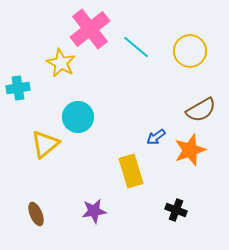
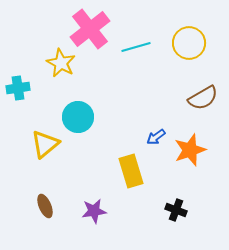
cyan line: rotated 56 degrees counterclockwise
yellow circle: moved 1 px left, 8 px up
brown semicircle: moved 2 px right, 12 px up
brown ellipse: moved 9 px right, 8 px up
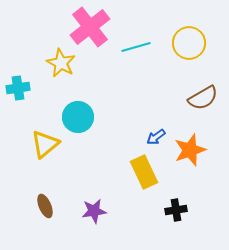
pink cross: moved 2 px up
yellow rectangle: moved 13 px right, 1 px down; rotated 8 degrees counterclockwise
black cross: rotated 30 degrees counterclockwise
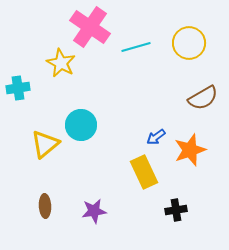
pink cross: rotated 18 degrees counterclockwise
cyan circle: moved 3 px right, 8 px down
brown ellipse: rotated 20 degrees clockwise
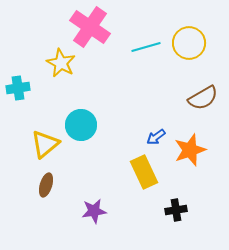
cyan line: moved 10 px right
brown ellipse: moved 1 px right, 21 px up; rotated 20 degrees clockwise
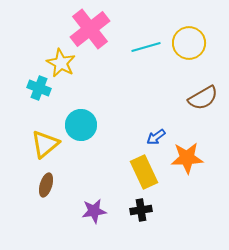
pink cross: moved 2 px down; rotated 18 degrees clockwise
cyan cross: moved 21 px right; rotated 30 degrees clockwise
orange star: moved 3 px left, 8 px down; rotated 16 degrees clockwise
black cross: moved 35 px left
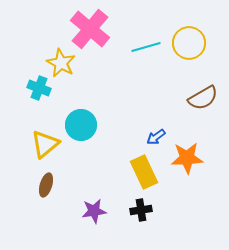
pink cross: rotated 12 degrees counterclockwise
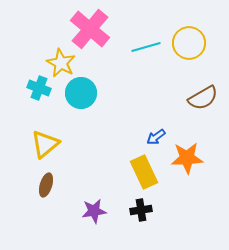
cyan circle: moved 32 px up
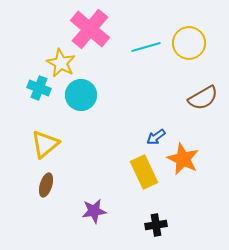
cyan circle: moved 2 px down
orange star: moved 4 px left, 1 px down; rotated 28 degrees clockwise
black cross: moved 15 px right, 15 px down
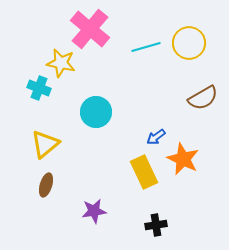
yellow star: rotated 16 degrees counterclockwise
cyan circle: moved 15 px right, 17 px down
